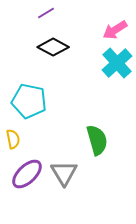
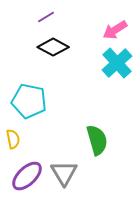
purple line: moved 4 px down
purple ellipse: moved 2 px down
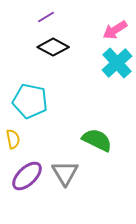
cyan pentagon: moved 1 px right
green semicircle: rotated 48 degrees counterclockwise
gray triangle: moved 1 px right
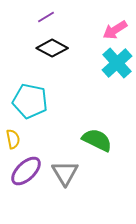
black diamond: moved 1 px left, 1 px down
purple ellipse: moved 1 px left, 5 px up
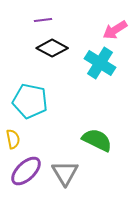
purple line: moved 3 px left, 3 px down; rotated 24 degrees clockwise
cyan cross: moved 17 px left; rotated 16 degrees counterclockwise
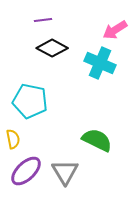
cyan cross: rotated 8 degrees counterclockwise
gray triangle: moved 1 px up
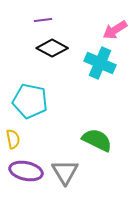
purple ellipse: rotated 56 degrees clockwise
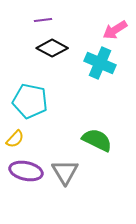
yellow semicircle: moved 2 px right; rotated 54 degrees clockwise
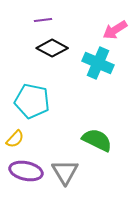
cyan cross: moved 2 px left
cyan pentagon: moved 2 px right
